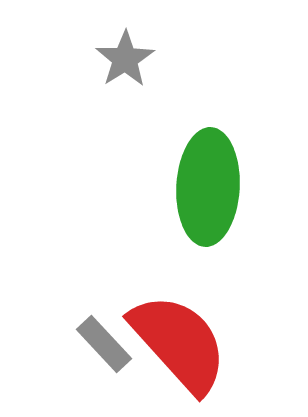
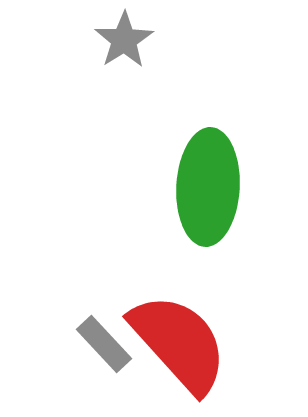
gray star: moved 1 px left, 19 px up
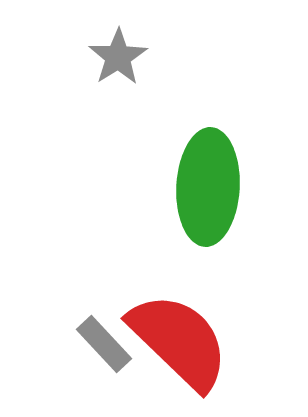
gray star: moved 6 px left, 17 px down
red semicircle: moved 2 px up; rotated 4 degrees counterclockwise
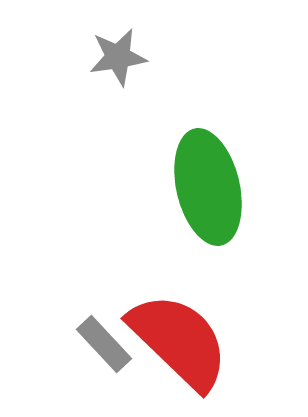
gray star: rotated 24 degrees clockwise
green ellipse: rotated 16 degrees counterclockwise
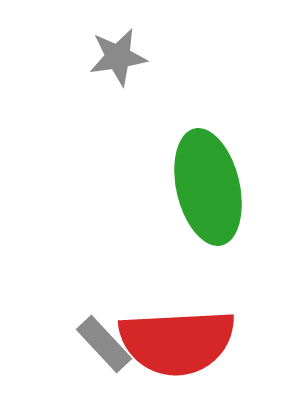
red semicircle: moved 2 px left, 1 px down; rotated 133 degrees clockwise
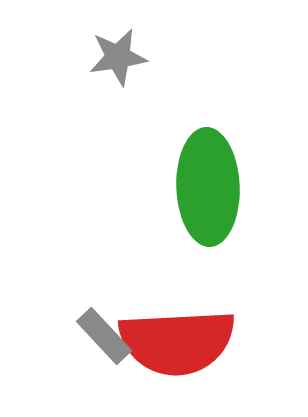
green ellipse: rotated 11 degrees clockwise
gray rectangle: moved 8 px up
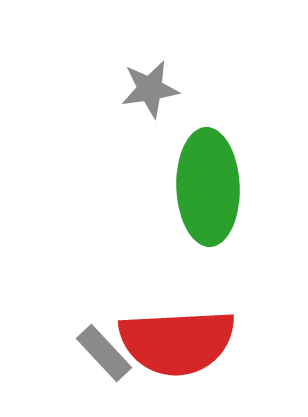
gray star: moved 32 px right, 32 px down
gray rectangle: moved 17 px down
